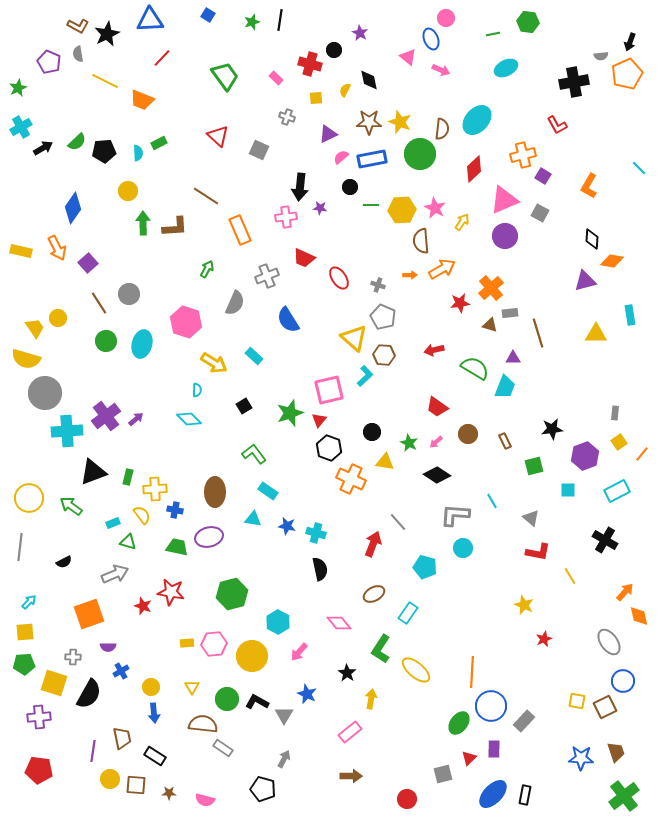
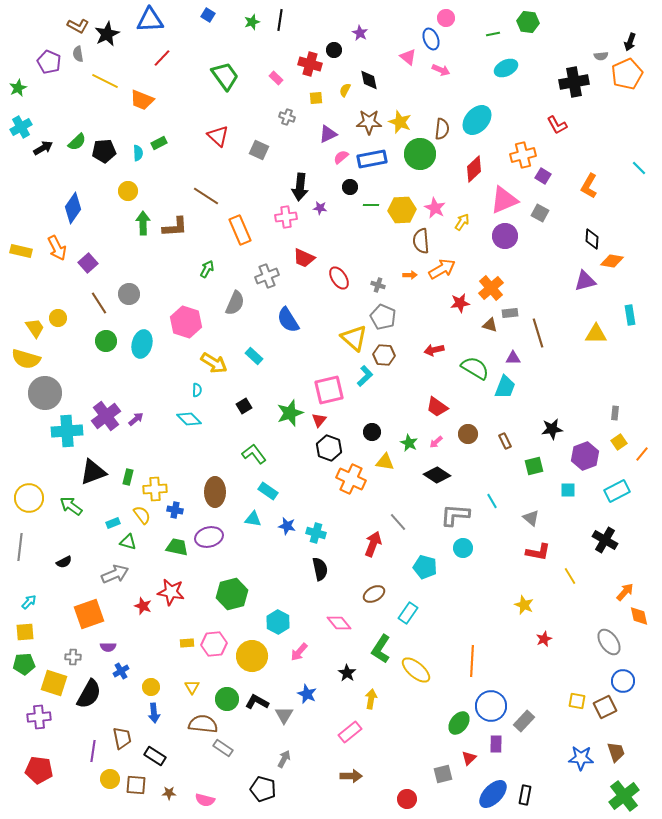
orange line at (472, 672): moved 11 px up
purple rectangle at (494, 749): moved 2 px right, 5 px up
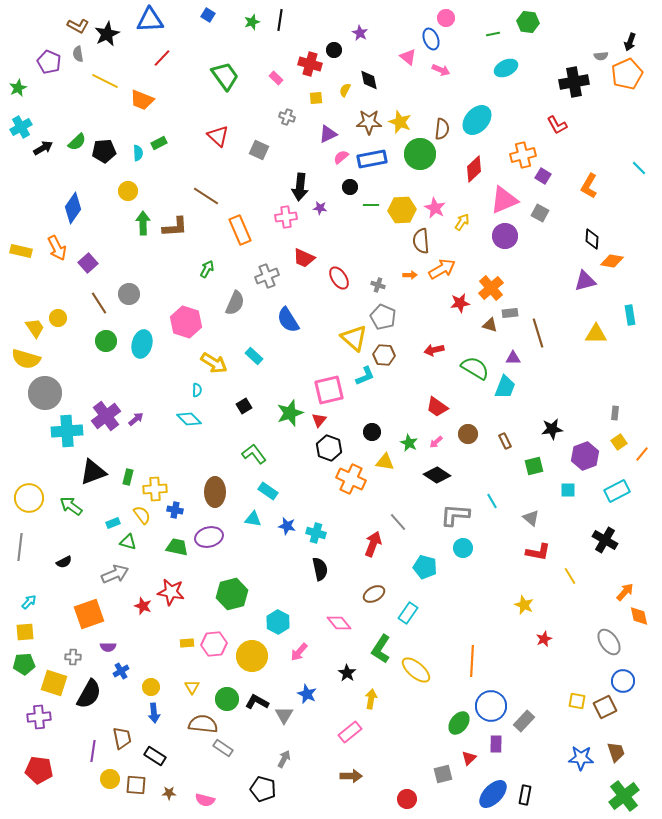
cyan L-shape at (365, 376): rotated 20 degrees clockwise
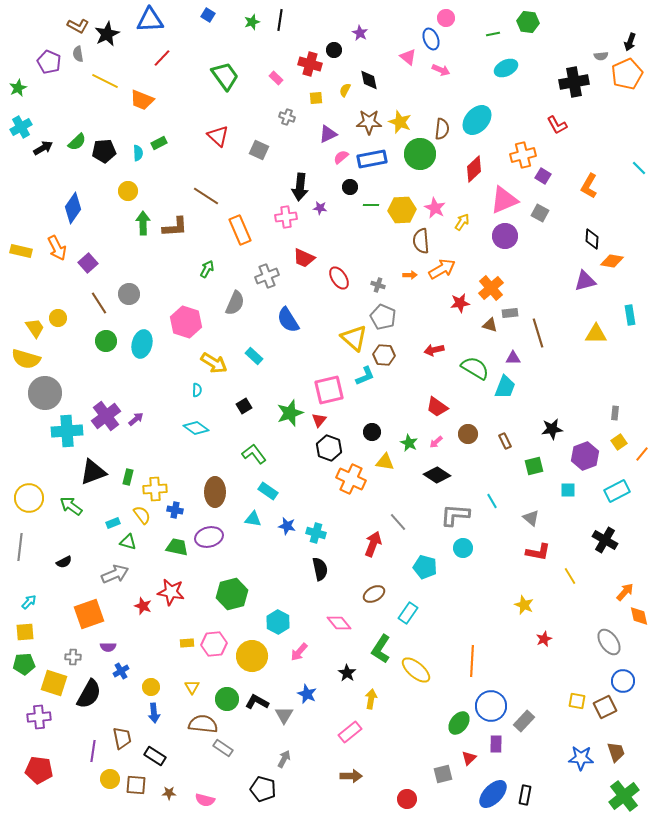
cyan diamond at (189, 419): moved 7 px right, 9 px down; rotated 10 degrees counterclockwise
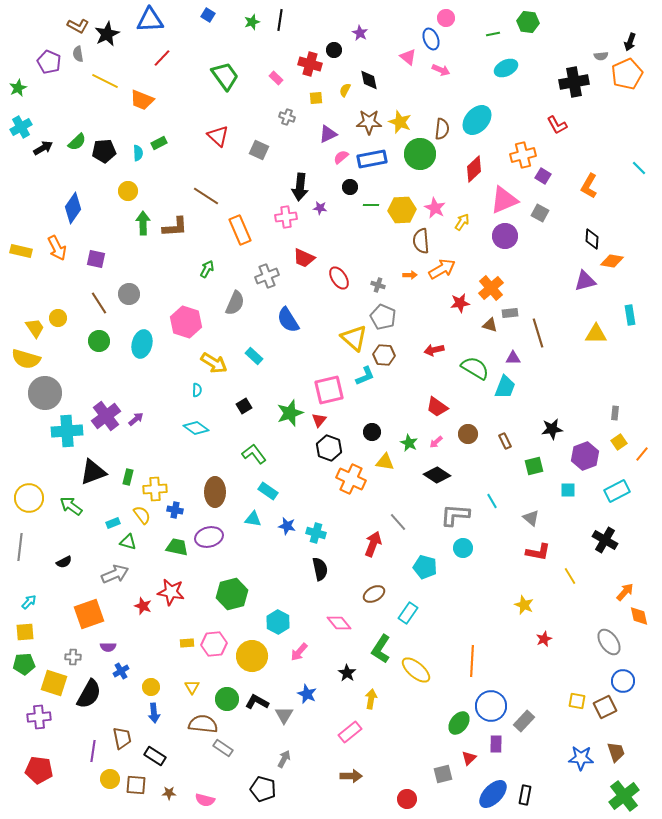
purple square at (88, 263): moved 8 px right, 4 px up; rotated 36 degrees counterclockwise
green circle at (106, 341): moved 7 px left
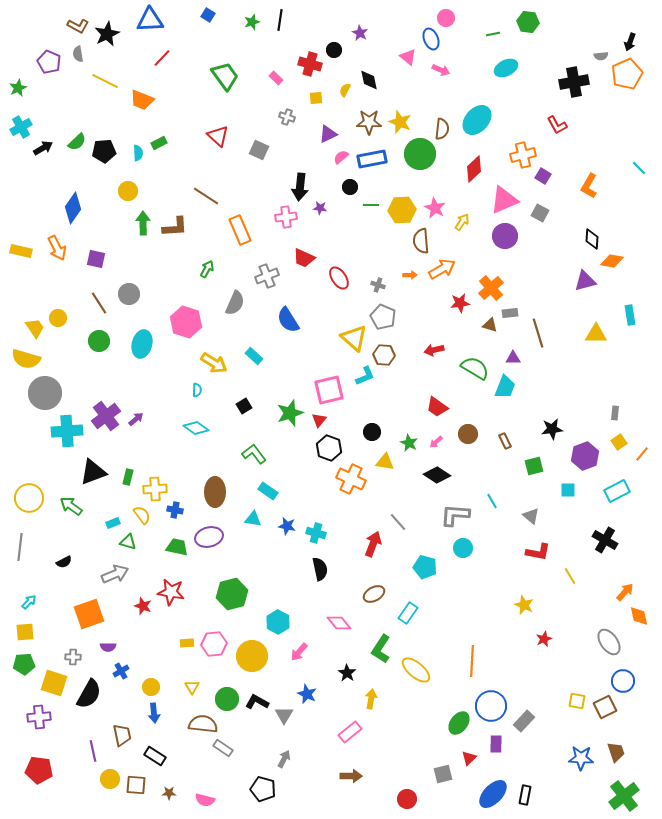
gray triangle at (531, 518): moved 2 px up
brown trapezoid at (122, 738): moved 3 px up
purple line at (93, 751): rotated 20 degrees counterclockwise
